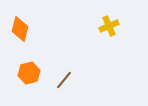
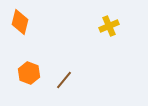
orange diamond: moved 7 px up
orange hexagon: rotated 25 degrees counterclockwise
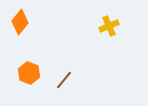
orange diamond: rotated 25 degrees clockwise
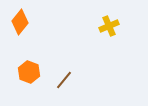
orange hexagon: moved 1 px up
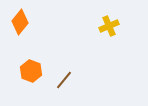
orange hexagon: moved 2 px right, 1 px up
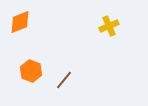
orange diamond: rotated 30 degrees clockwise
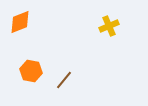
orange hexagon: rotated 10 degrees counterclockwise
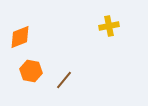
orange diamond: moved 15 px down
yellow cross: rotated 12 degrees clockwise
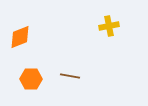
orange hexagon: moved 8 px down; rotated 10 degrees counterclockwise
brown line: moved 6 px right, 4 px up; rotated 60 degrees clockwise
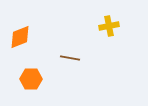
brown line: moved 18 px up
